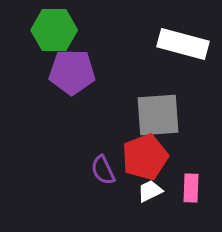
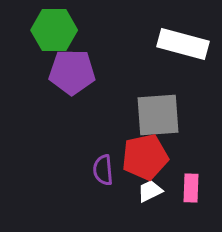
red pentagon: rotated 9 degrees clockwise
purple semicircle: rotated 20 degrees clockwise
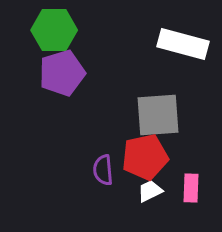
purple pentagon: moved 10 px left, 1 px down; rotated 18 degrees counterclockwise
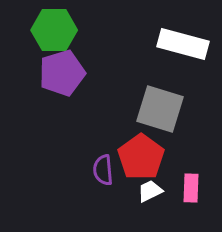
gray square: moved 2 px right, 6 px up; rotated 21 degrees clockwise
red pentagon: moved 4 px left; rotated 24 degrees counterclockwise
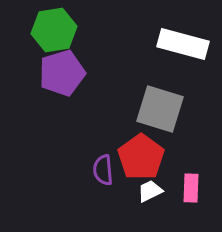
green hexagon: rotated 9 degrees counterclockwise
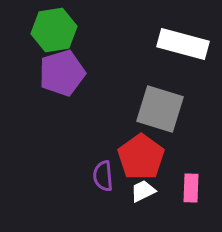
purple semicircle: moved 6 px down
white trapezoid: moved 7 px left
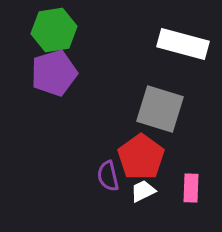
purple pentagon: moved 8 px left
purple semicircle: moved 5 px right; rotated 8 degrees counterclockwise
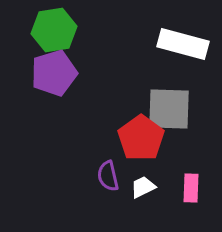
gray square: moved 9 px right; rotated 15 degrees counterclockwise
red pentagon: moved 19 px up
white trapezoid: moved 4 px up
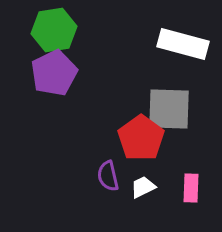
purple pentagon: rotated 9 degrees counterclockwise
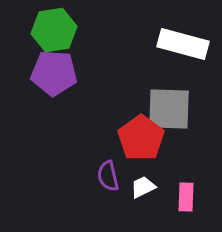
purple pentagon: rotated 30 degrees clockwise
pink rectangle: moved 5 px left, 9 px down
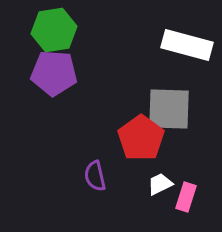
white rectangle: moved 4 px right, 1 px down
purple semicircle: moved 13 px left
white trapezoid: moved 17 px right, 3 px up
pink rectangle: rotated 16 degrees clockwise
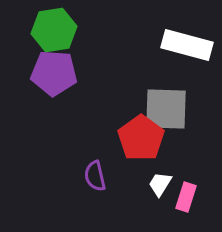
gray square: moved 3 px left
white trapezoid: rotated 32 degrees counterclockwise
